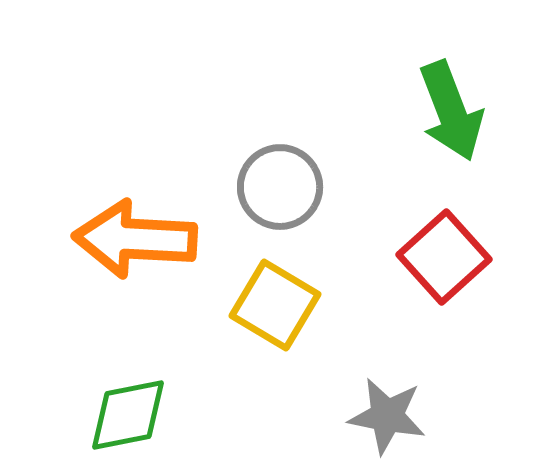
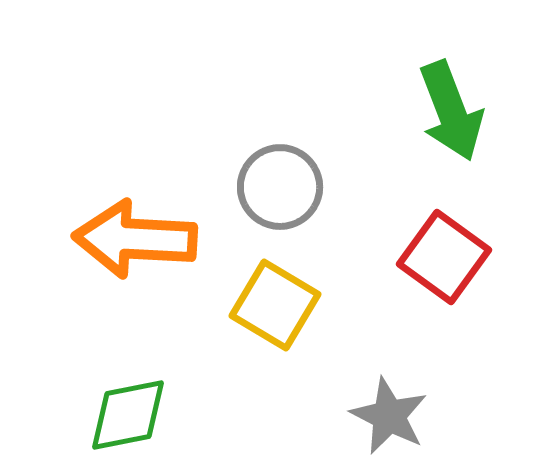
red square: rotated 12 degrees counterclockwise
gray star: moved 2 px right; rotated 16 degrees clockwise
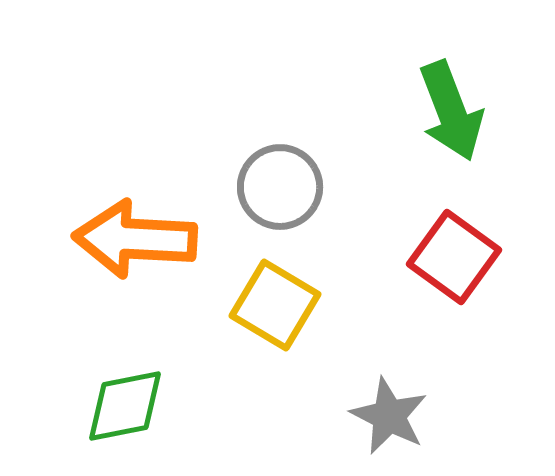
red square: moved 10 px right
green diamond: moved 3 px left, 9 px up
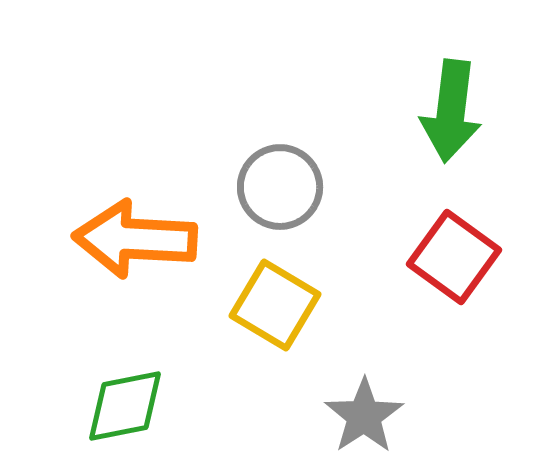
green arrow: rotated 28 degrees clockwise
gray star: moved 25 px left; rotated 12 degrees clockwise
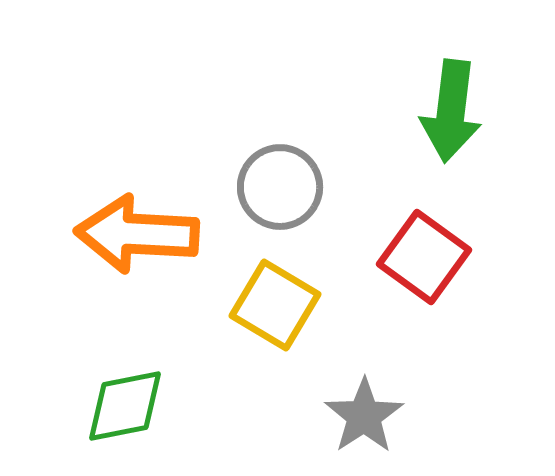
orange arrow: moved 2 px right, 5 px up
red square: moved 30 px left
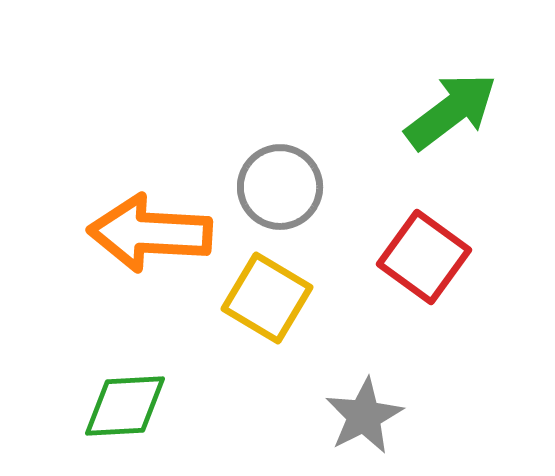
green arrow: rotated 134 degrees counterclockwise
orange arrow: moved 13 px right, 1 px up
yellow square: moved 8 px left, 7 px up
green diamond: rotated 8 degrees clockwise
gray star: rotated 6 degrees clockwise
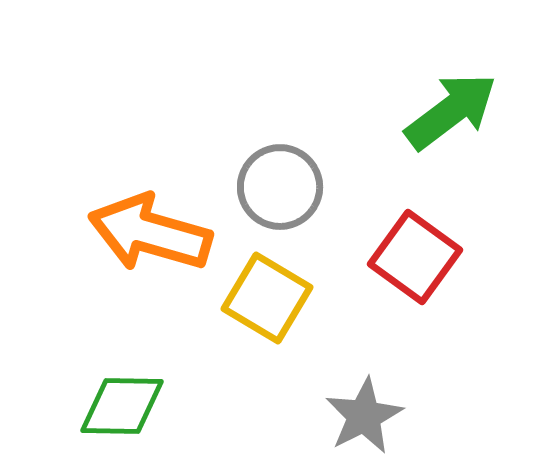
orange arrow: rotated 13 degrees clockwise
red square: moved 9 px left
green diamond: moved 3 px left; rotated 4 degrees clockwise
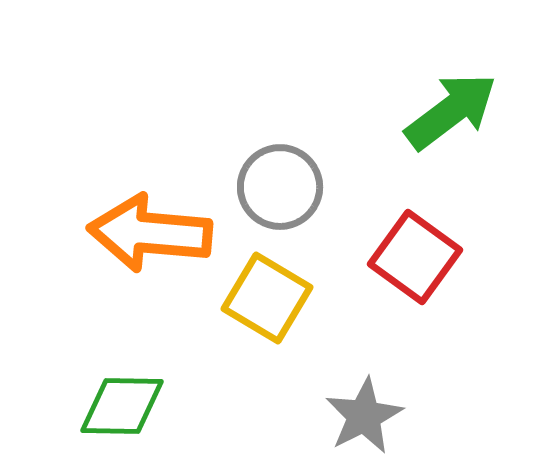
orange arrow: rotated 11 degrees counterclockwise
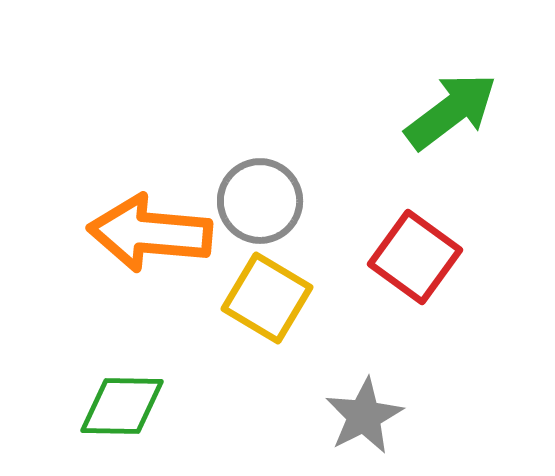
gray circle: moved 20 px left, 14 px down
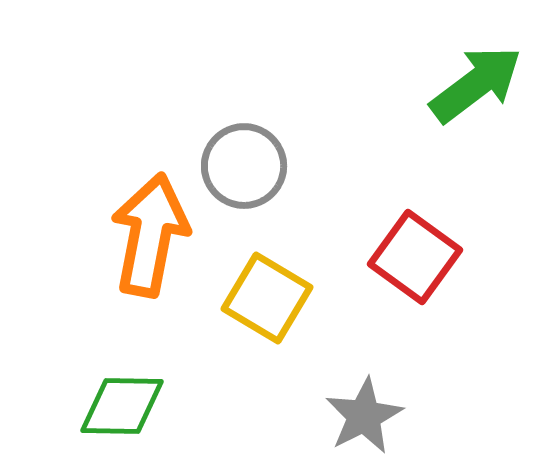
green arrow: moved 25 px right, 27 px up
gray circle: moved 16 px left, 35 px up
orange arrow: moved 2 px down; rotated 96 degrees clockwise
